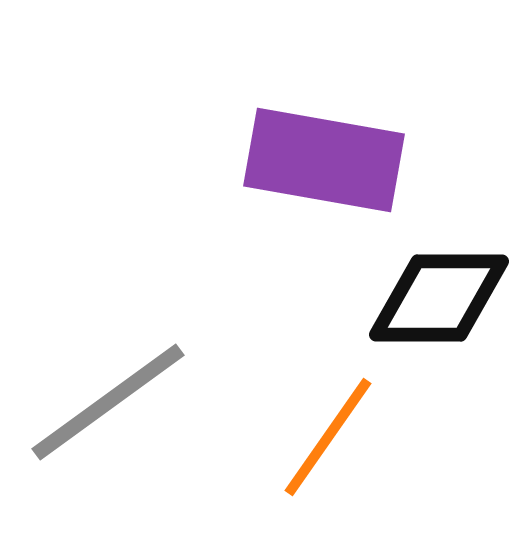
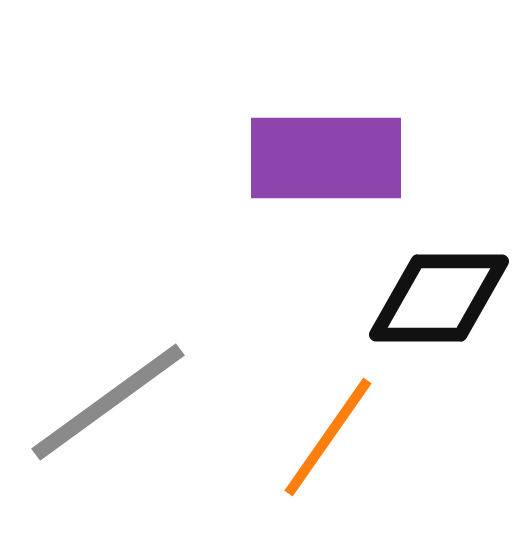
purple rectangle: moved 2 px right, 2 px up; rotated 10 degrees counterclockwise
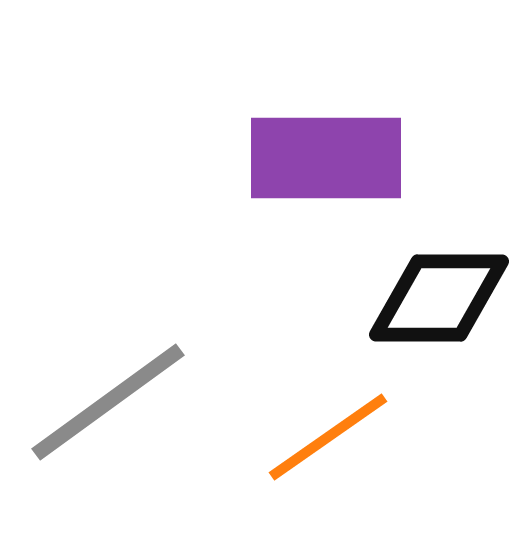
orange line: rotated 20 degrees clockwise
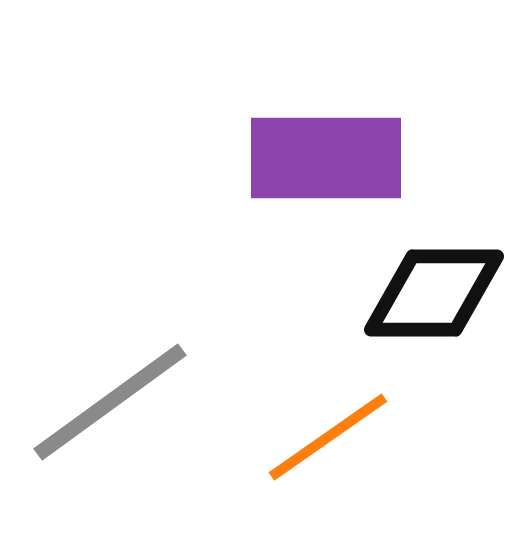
black diamond: moved 5 px left, 5 px up
gray line: moved 2 px right
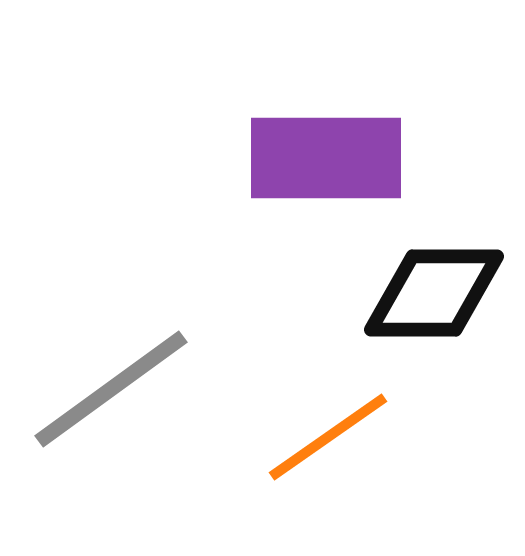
gray line: moved 1 px right, 13 px up
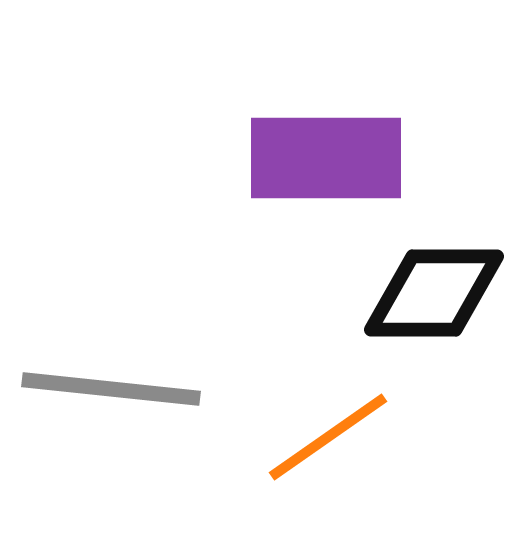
gray line: rotated 42 degrees clockwise
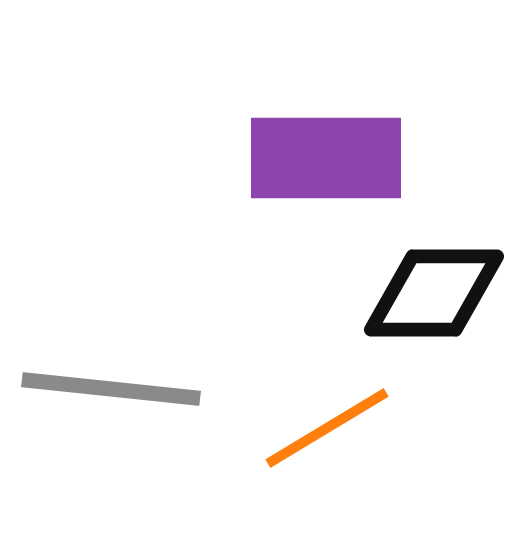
orange line: moved 1 px left, 9 px up; rotated 4 degrees clockwise
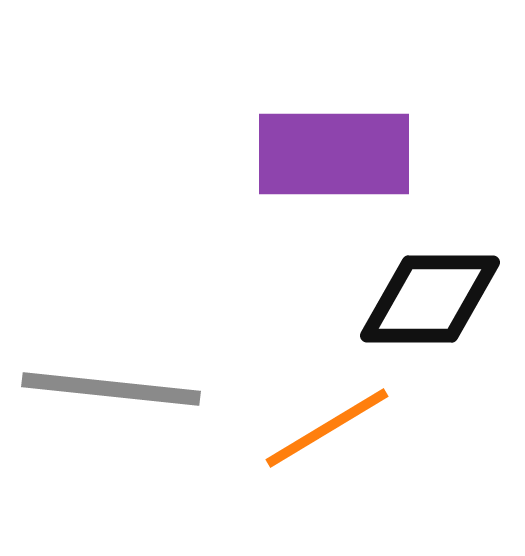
purple rectangle: moved 8 px right, 4 px up
black diamond: moved 4 px left, 6 px down
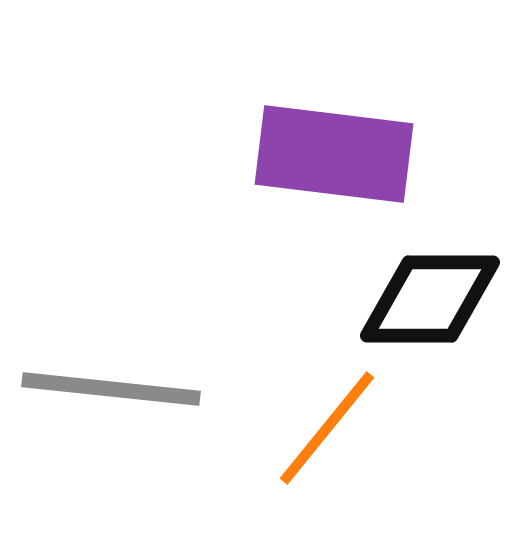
purple rectangle: rotated 7 degrees clockwise
orange line: rotated 20 degrees counterclockwise
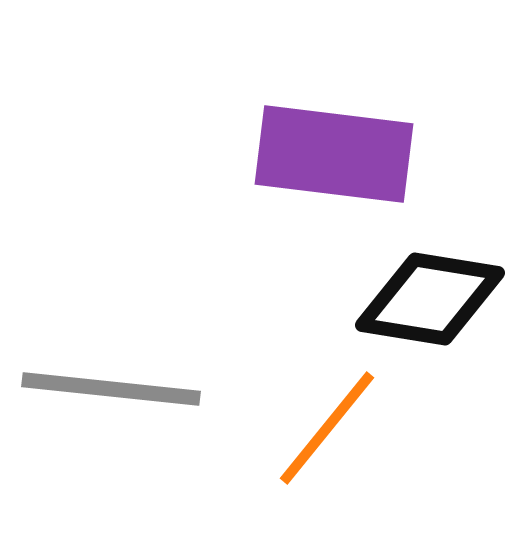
black diamond: rotated 9 degrees clockwise
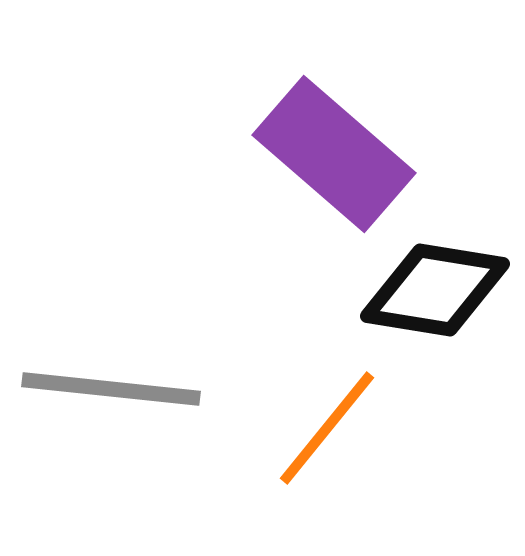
purple rectangle: rotated 34 degrees clockwise
black diamond: moved 5 px right, 9 px up
